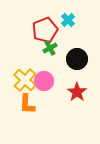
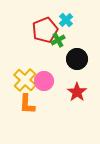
cyan cross: moved 2 px left
green cross: moved 8 px right, 8 px up
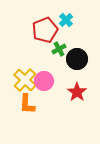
green cross: moved 1 px right, 9 px down
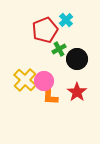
orange L-shape: moved 23 px right, 9 px up
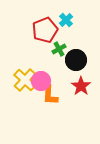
black circle: moved 1 px left, 1 px down
pink circle: moved 3 px left
red star: moved 4 px right, 6 px up
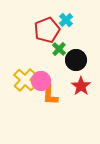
red pentagon: moved 2 px right
green cross: rotated 16 degrees counterclockwise
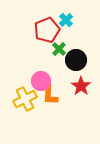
yellow cross: moved 19 px down; rotated 20 degrees clockwise
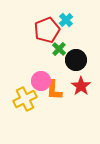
orange L-shape: moved 4 px right, 5 px up
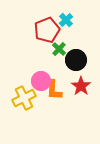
yellow cross: moved 1 px left, 1 px up
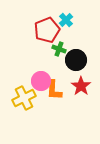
green cross: rotated 24 degrees counterclockwise
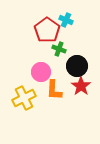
cyan cross: rotated 24 degrees counterclockwise
red pentagon: rotated 15 degrees counterclockwise
black circle: moved 1 px right, 6 px down
pink circle: moved 9 px up
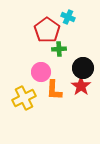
cyan cross: moved 2 px right, 3 px up
green cross: rotated 24 degrees counterclockwise
black circle: moved 6 px right, 2 px down
